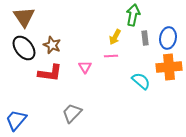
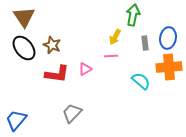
gray rectangle: moved 5 px down
pink triangle: moved 2 px down; rotated 32 degrees clockwise
red L-shape: moved 7 px right, 1 px down
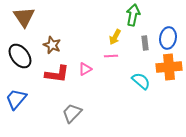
black ellipse: moved 4 px left, 8 px down
blue trapezoid: moved 21 px up
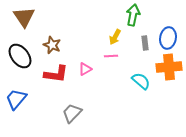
red L-shape: moved 1 px left
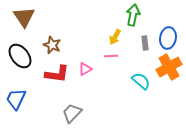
orange cross: rotated 25 degrees counterclockwise
red L-shape: moved 1 px right
blue trapezoid: rotated 15 degrees counterclockwise
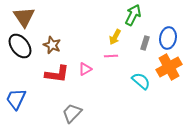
green arrow: rotated 15 degrees clockwise
gray rectangle: rotated 24 degrees clockwise
black ellipse: moved 10 px up
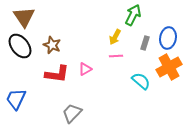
pink line: moved 5 px right
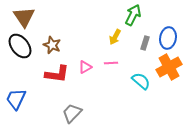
pink line: moved 5 px left, 7 px down
pink triangle: moved 2 px up
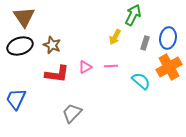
black ellipse: rotated 70 degrees counterclockwise
pink line: moved 3 px down
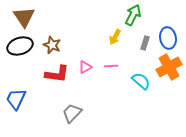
blue ellipse: rotated 20 degrees counterclockwise
